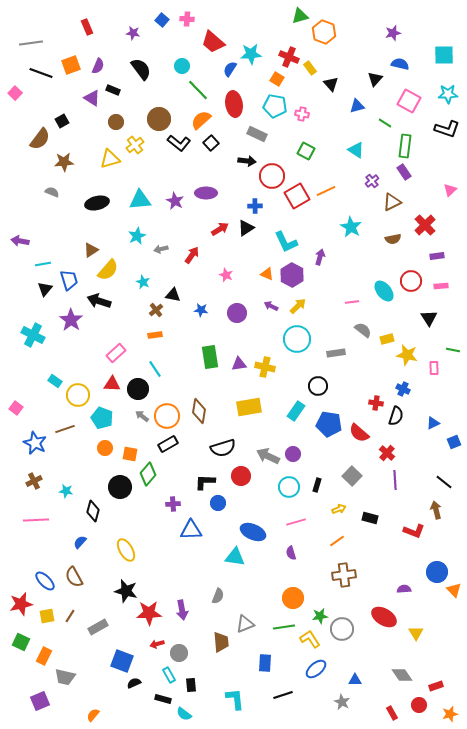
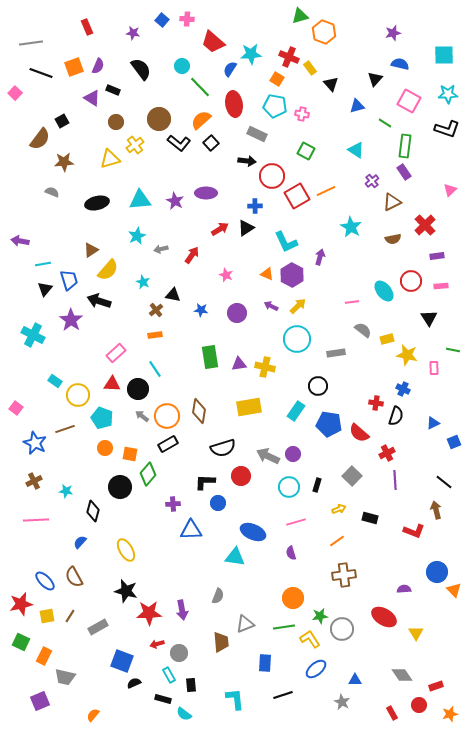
orange square at (71, 65): moved 3 px right, 2 px down
green line at (198, 90): moved 2 px right, 3 px up
red cross at (387, 453): rotated 21 degrees clockwise
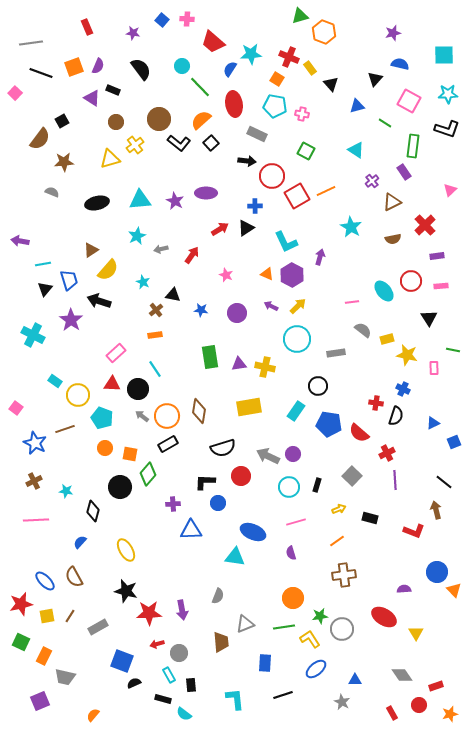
green rectangle at (405, 146): moved 8 px right
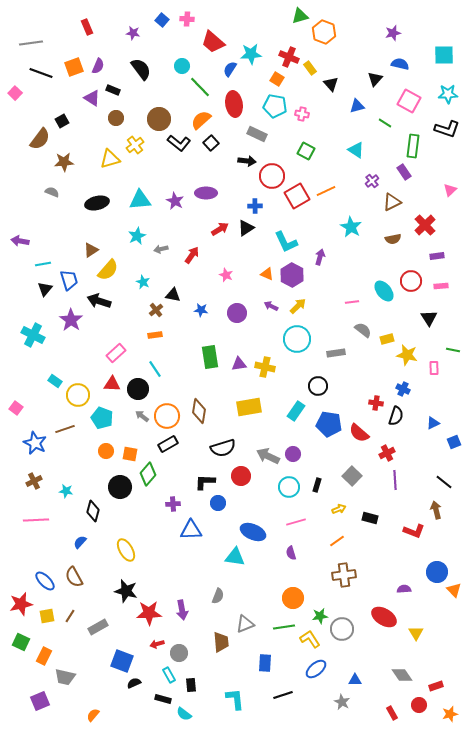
brown circle at (116, 122): moved 4 px up
orange circle at (105, 448): moved 1 px right, 3 px down
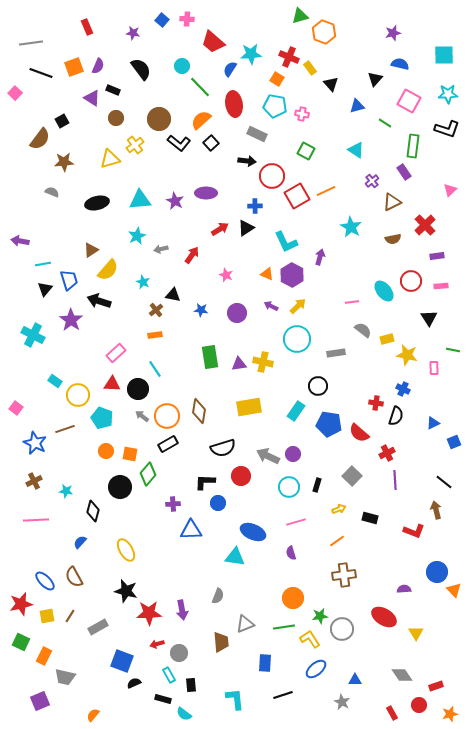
yellow cross at (265, 367): moved 2 px left, 5 px up
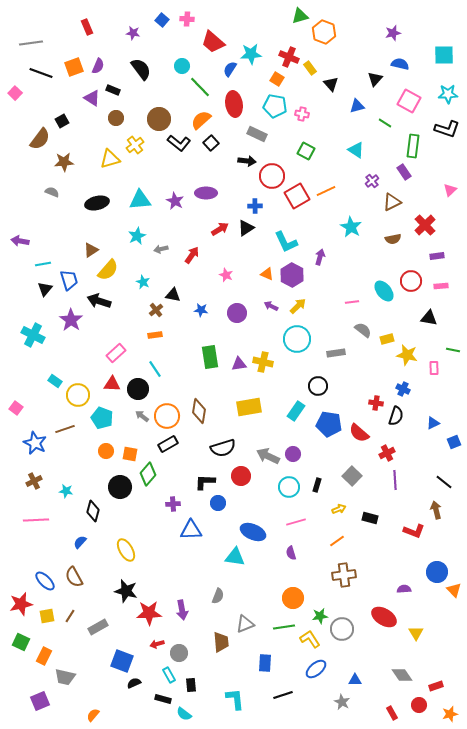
black triangle at (429, 318): rotated 48 degrees counterclockwise
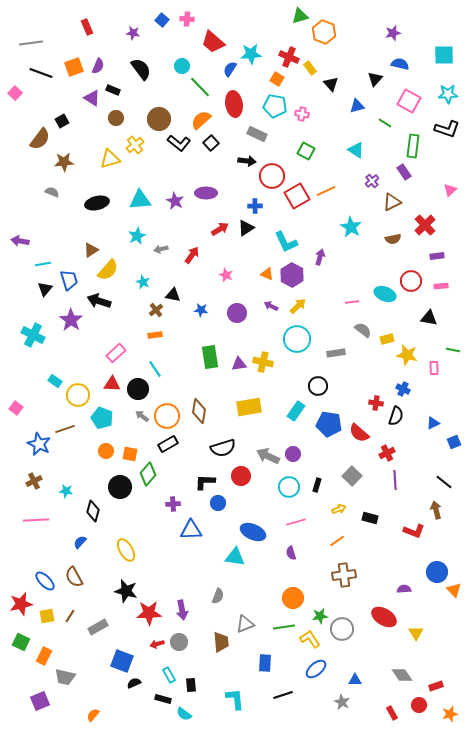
cyan ellipse at (384, 291): moved 1 px right, 3 px down; rotated 30 degrees counterclockwise
blue star at (35, 443): moved 4 px right, 1 px down
gray circle at (179, 653): moved 11 px up
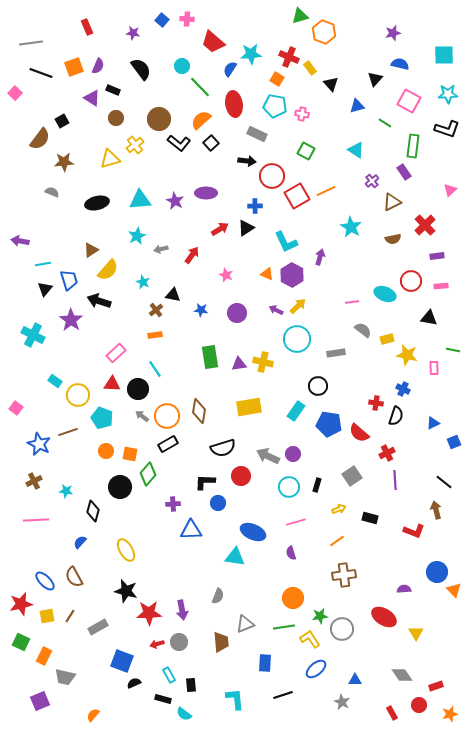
purple arrow at (271, 306): moved 5 px right, 4 px down
brown line at (65, 429): moved 3 px right, 3 px down
gray square at (352, 476): rotated 12 degrees clockwise
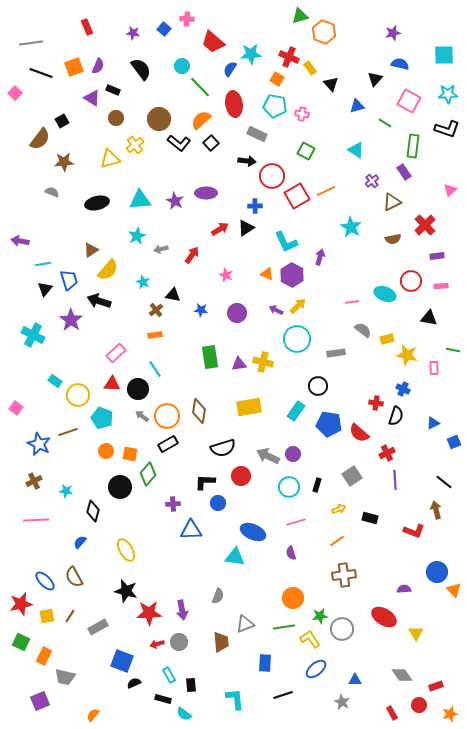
blue square at (162, 20): moved 2 px right, 9 px down
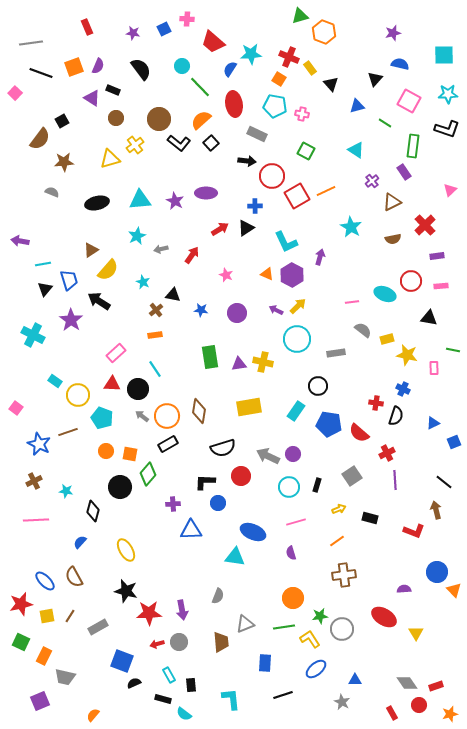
blue square at (164, 29): rotated 24 degrees clockwise
orange square at (277, 79): moved 2 px right
black arrow at (99, 301): rotated 15 degrees clockwise
gray diamond at (402, 675): moved 5 px right, 8 px down
cyan L-shape at (235, 699): moved 4 px left
